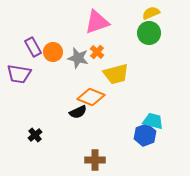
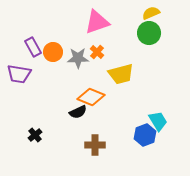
gray star: rotated 15 degrees counterclockwise
yellow trapezoid: moved 5 px right
cyan trapezoid: moved 5 px right; rotated 45 degrees clockwise
brown cross: moved 15 px up
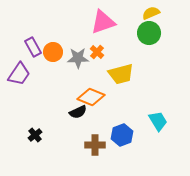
pink triangle: moved 6 px right
purple trapezoid: rotated 65 degrees counterclockwise
blue hexagon: moved 23 px left
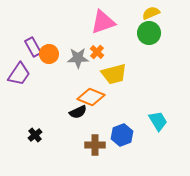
orange circle: moved 4 px left, 2 px down
yellow trapezoid: moved 7 px left
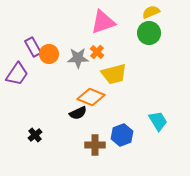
yellow semicircle: moved 1 px up
purple trapezoid: moved 2 px left
black semicircle: moved 1 px down
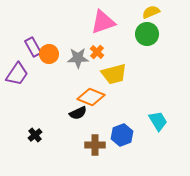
green circle: moved 2 px left, 1 px down
